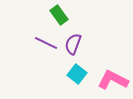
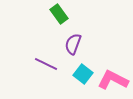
green rectangle: moved 1 px up
purple line: moved 21 px down
cyan square: moved 6 px right
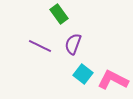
purple line: moved 6 px left, 18 px up
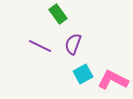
green rectangle: moved 1 px left
cyan square: rotated 24 degrees clockwise
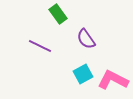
purple semicircle: moved 13 px right, 5 px up; rotated 55 degrees counterclockwise
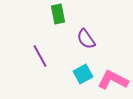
green rectangle: rotated 24 degrees clockwise
purple line: moved 10 px down; rotated 35 degrees clockwise
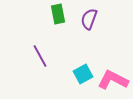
purple semicircle: moved 3 px right, 20 px up; rotated 55 degrees clockwise
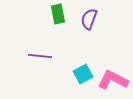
purple line: rotated 55 degrees counterclockwise
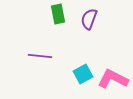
pink L-shape: moved 1 px up
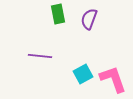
pink L-shape: rotated 44 degrees clockwise
